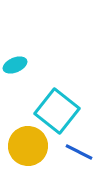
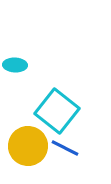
cyan ellipse: rotated 25 degrees clockwise
blue line: moved 14 px left, 4 px up
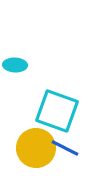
cyan square: rotated 18 degrees counterclockwise
yellow circle: moved 8 px right, 2 px down
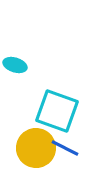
cyan ellipse: rotated 15 degrees clockwise
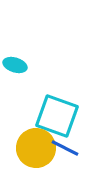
cyan square: moved 5 px down
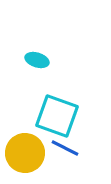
cyan ellipse: moved 22 px right, 5 px up
yellow circle: moved 11 px left, 5 px down
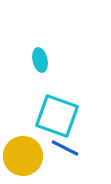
cyan ellipse: moved 3 px right; rotated 60 degrees clockwise
yellow circle: moved 2 px left, 3 px down
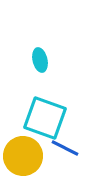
cyan square: moved 12 px left, 2 px down
